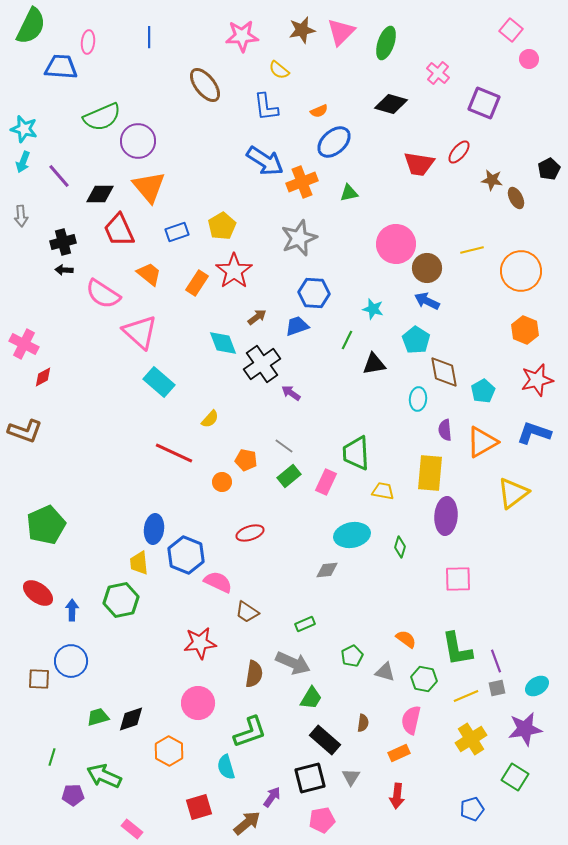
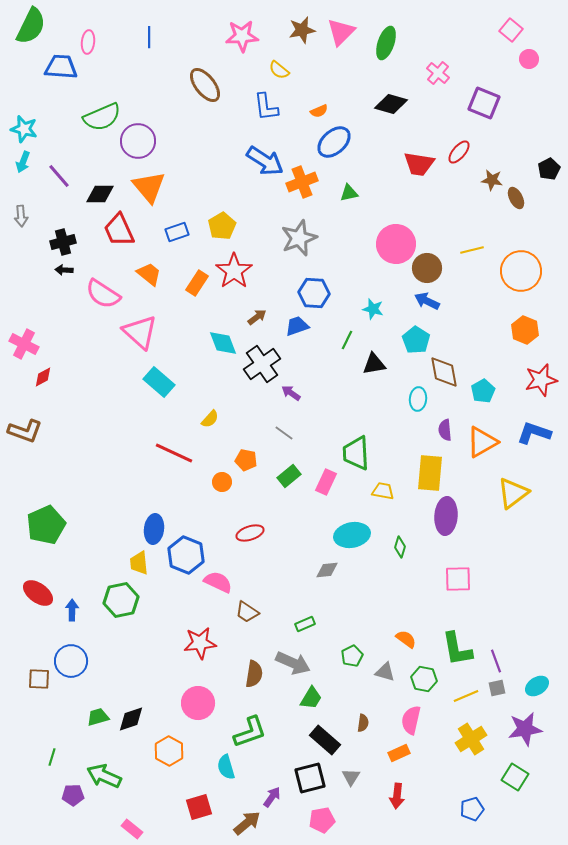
red star at (537, 380): moved 4 px right
gray line at (284, 446): moved 13 px up
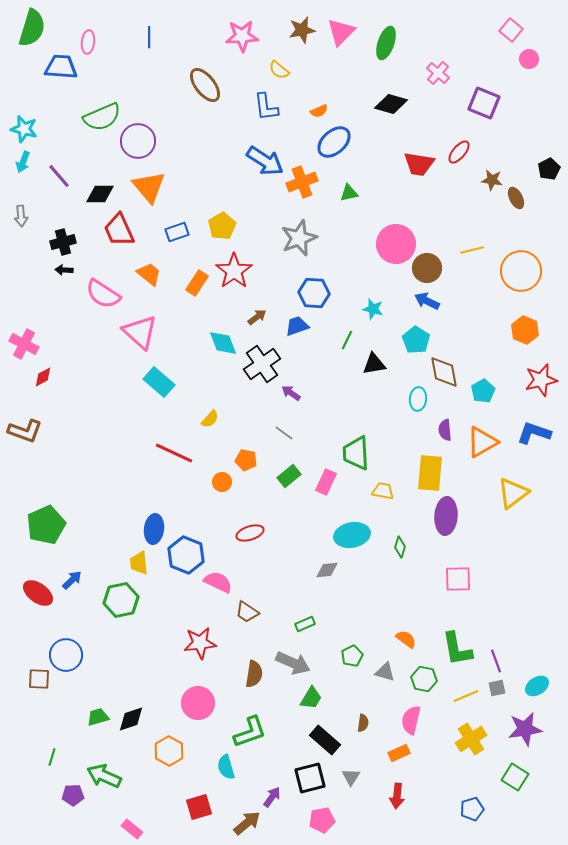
green semicircle at (31, 26): moved 1 px right, 2 px down; rotated 9 degrees counterclockwise
blue arrow at (72, 610): moved 30 px up; rotated 45 degrees clockwise
blue circle at (71, 661): moved 5 px left, 6 px up
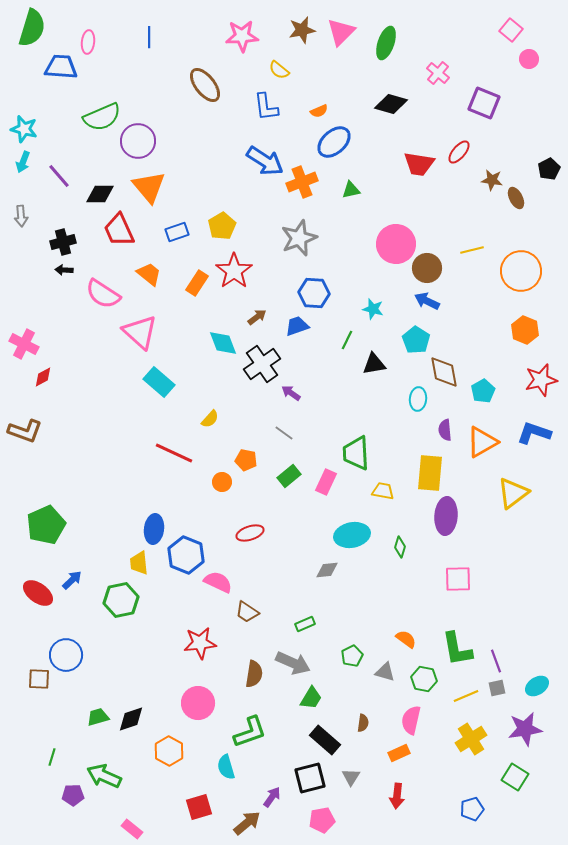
green triangle at (349, 193): moved 2 px right, 3 px up
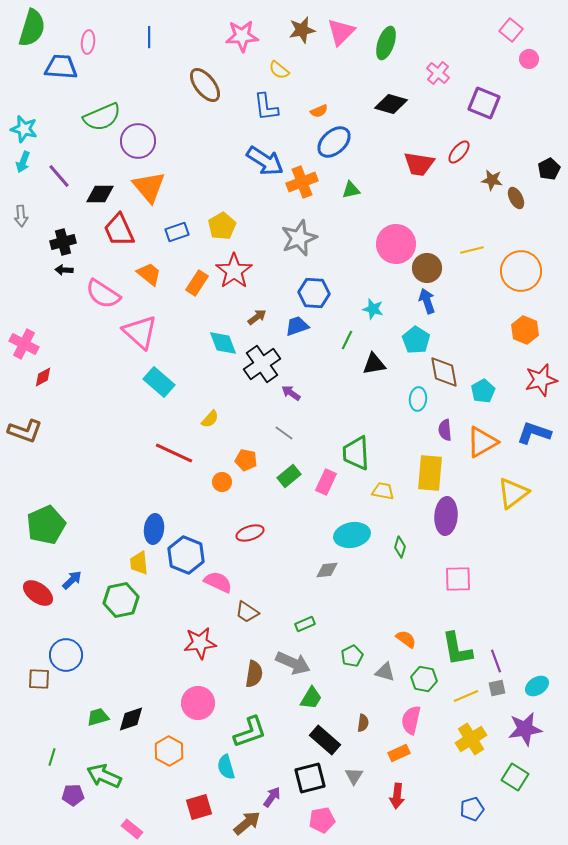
blue arrow at (427, 301): rotated 45 degrees clockwise
gray triangle at (351, 777): moved 3 px right, 1 px up
